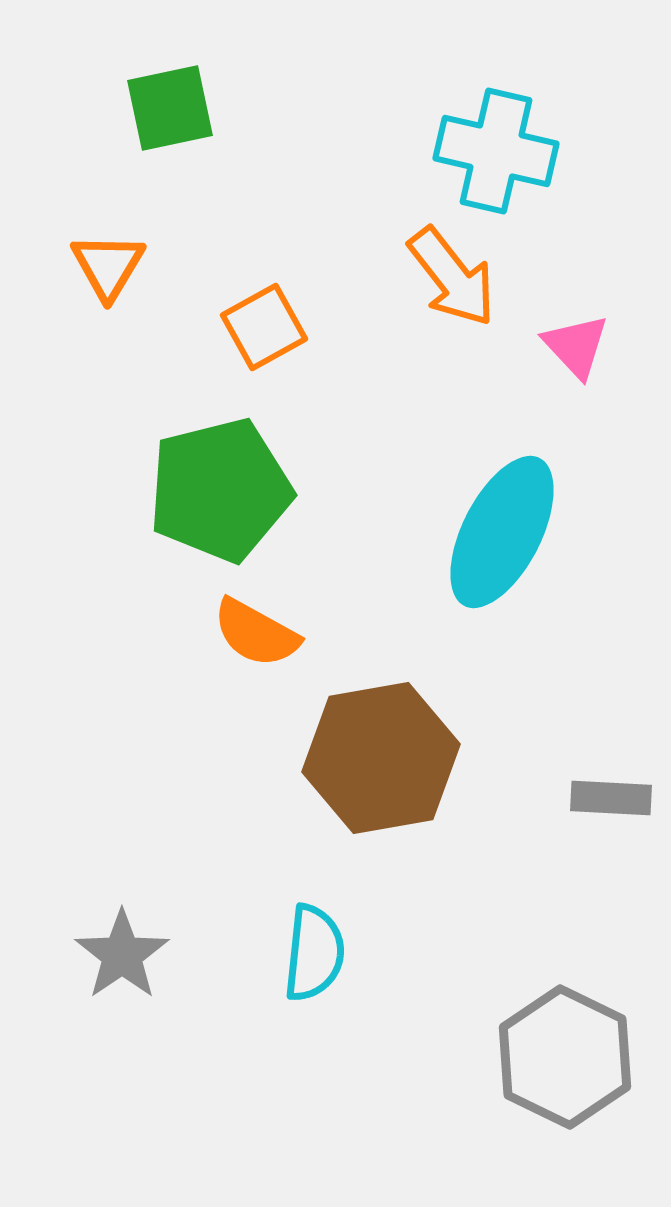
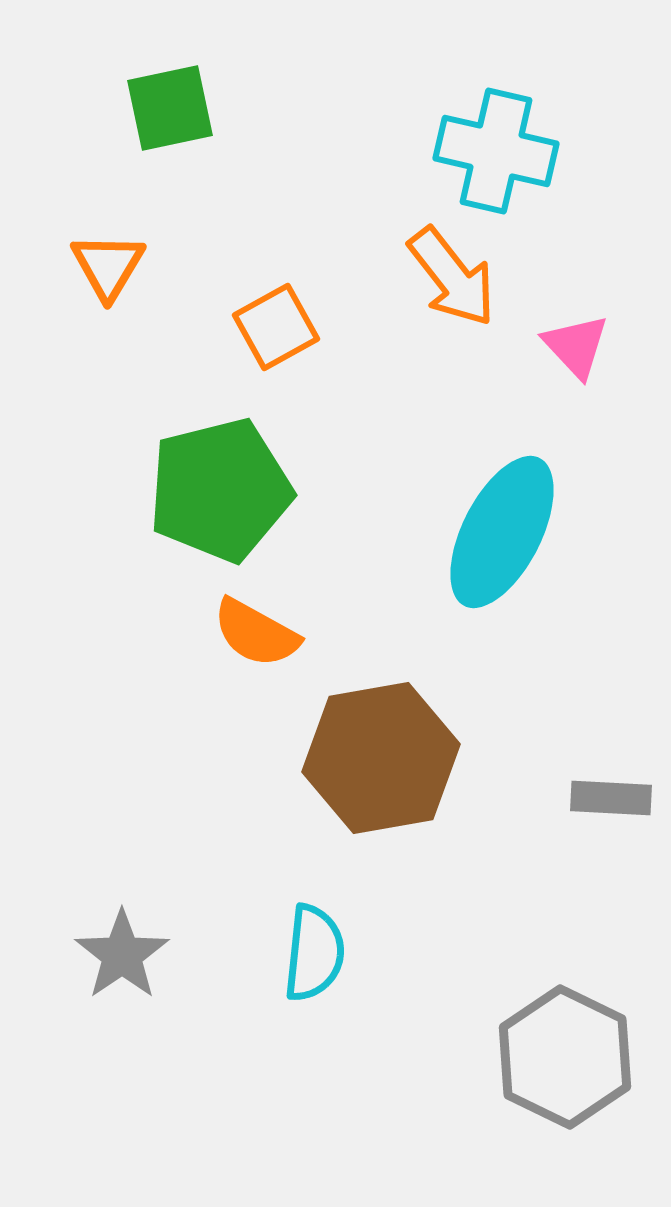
orange square: moved 12 px right
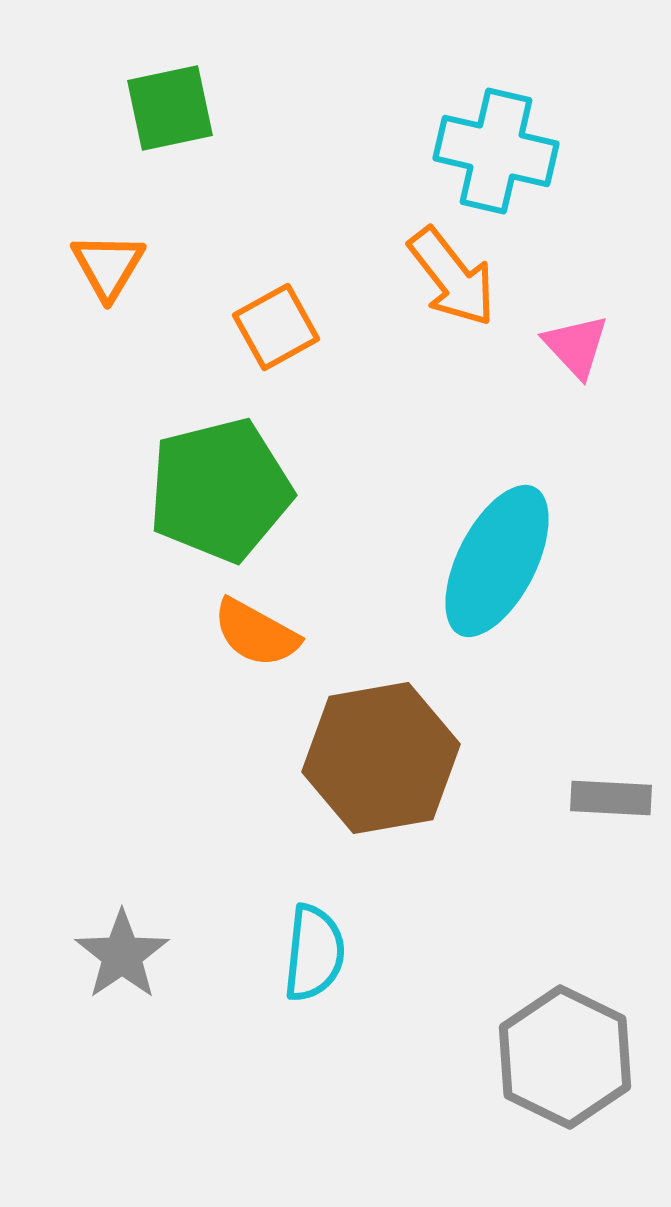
cyan ellipse: moved 5 px left, 29 px down
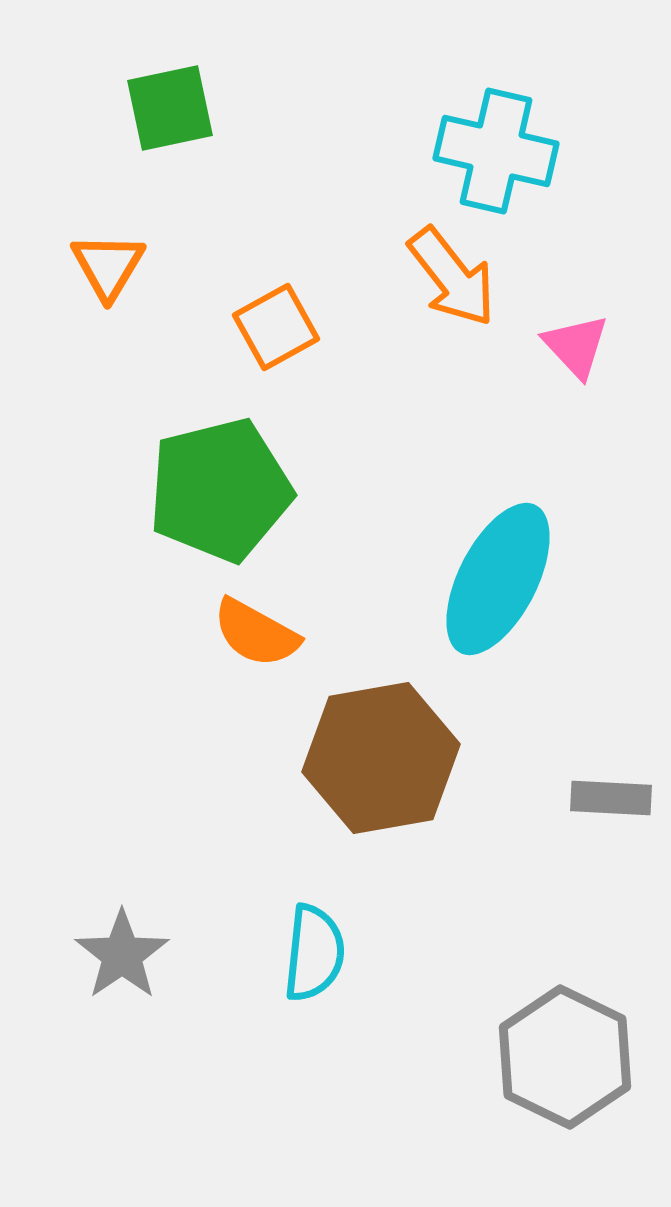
cyan ellipse: moved 1 px right, 18 px down
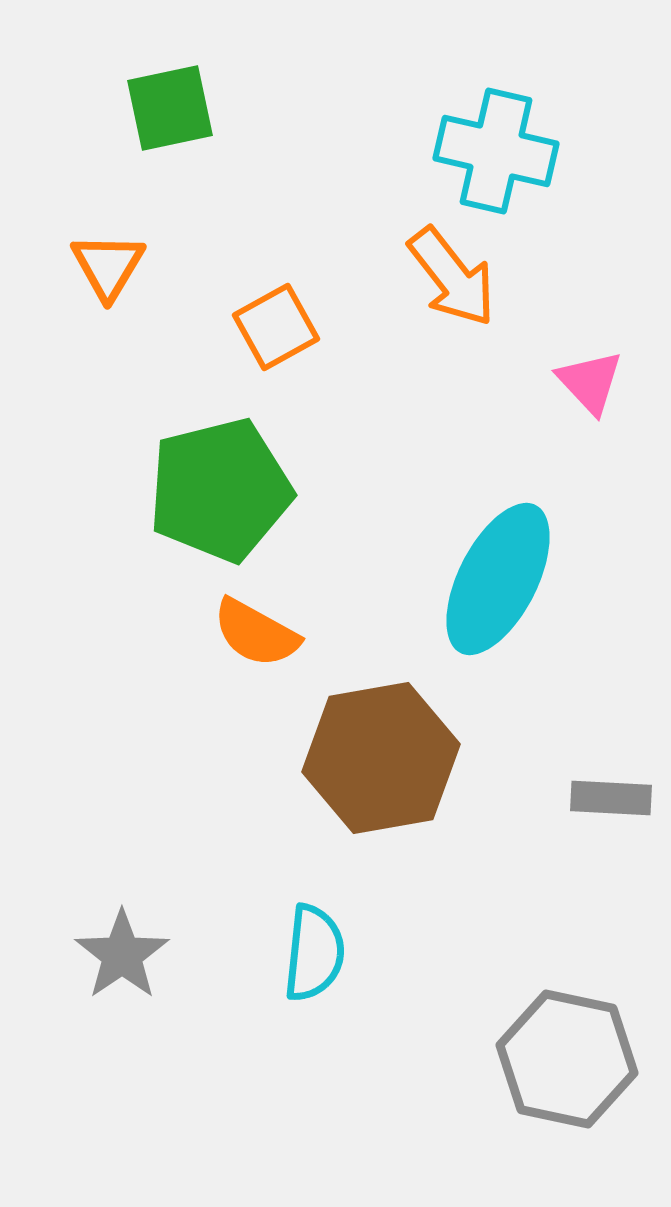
pink triangle: moved 14 px right, 36 px down
gray hexagon: moved 2 px right, 2 px down; rotated 14 degrees counterclockwise
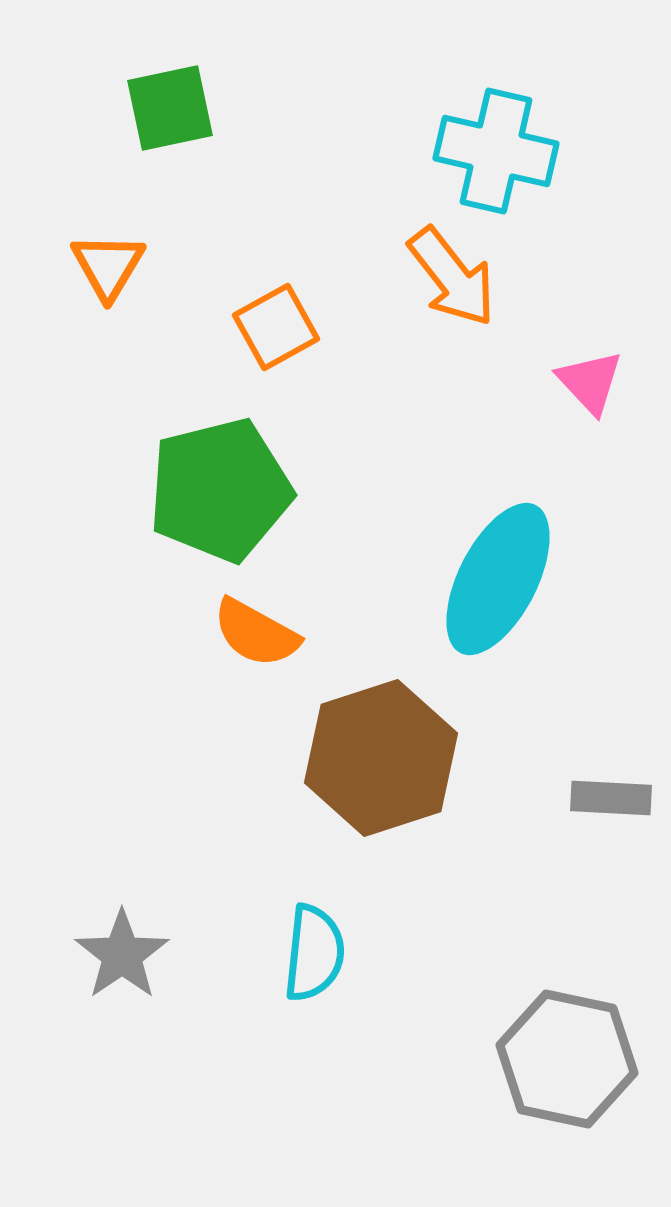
brown hexagon: rotated 8 degrees counterclockwise
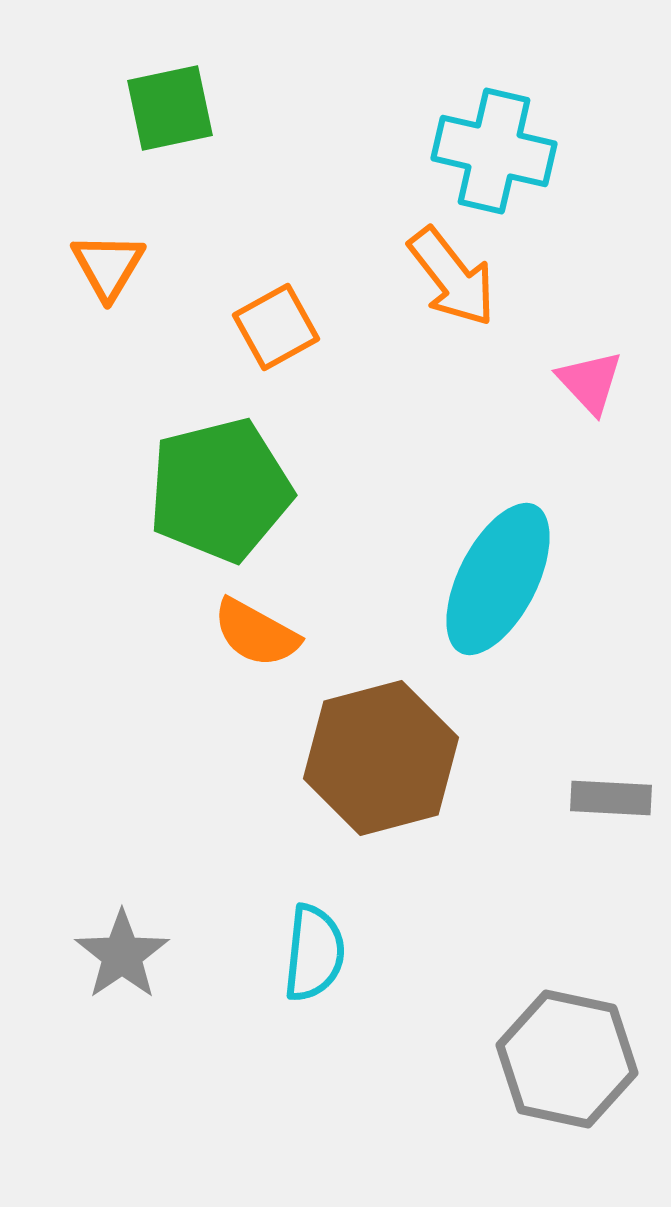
cyan cross: moved 2 px left
brown hexagon: rotated 3 degrees clockwise
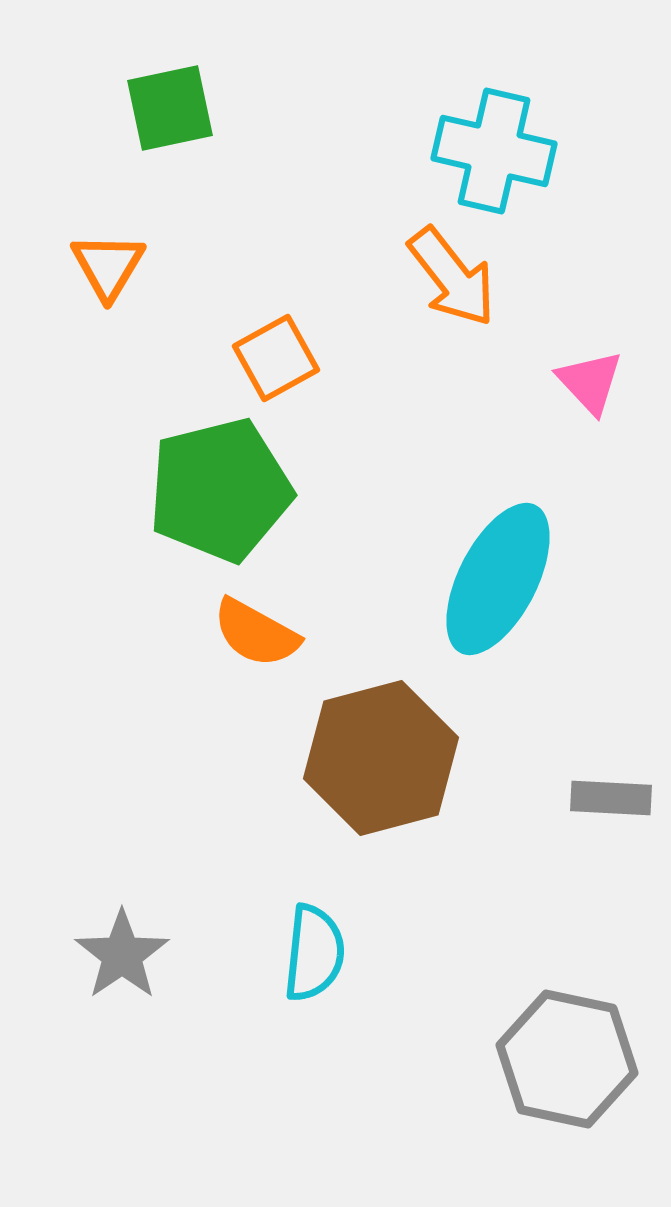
orange square: moved 31 px down
